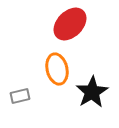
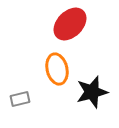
black star: rotated 16 degrees clockwise
gray rectangle: moved 3 px down
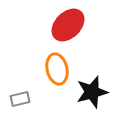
red ellipse: moved 2 px left, 1 px down
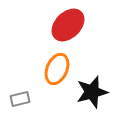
orange ellipse: rotated 36 degrees clockwise
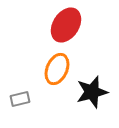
red ellipse: moved 2 px left; rotated 12 degrees counterclockwise
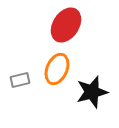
gray rectangle: moved 19 px up
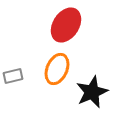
gray rectangle: moved 7 px left, 4 px up
black star: rotated 8 degrees counterclockwise
